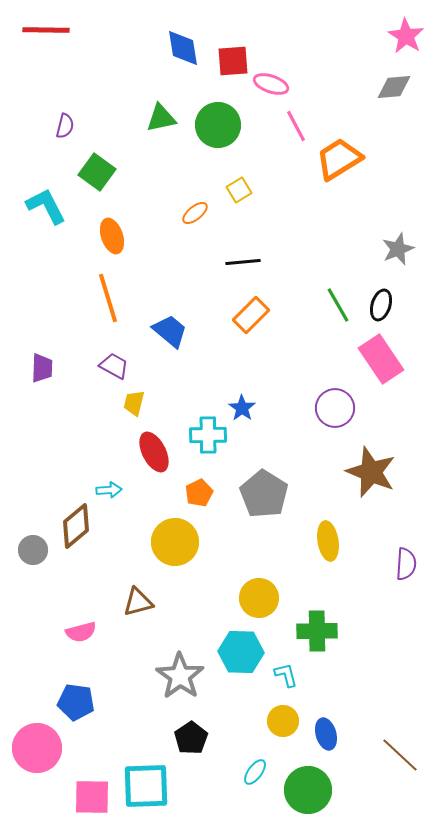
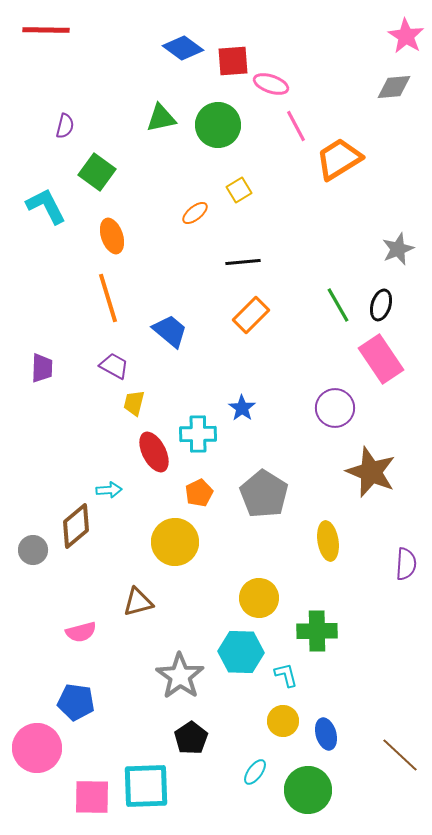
blue diamond at (183, 48): rotated 45 degrees counterclockwise
cyan cross at (208, 435): moved 10 px left, 1 px up
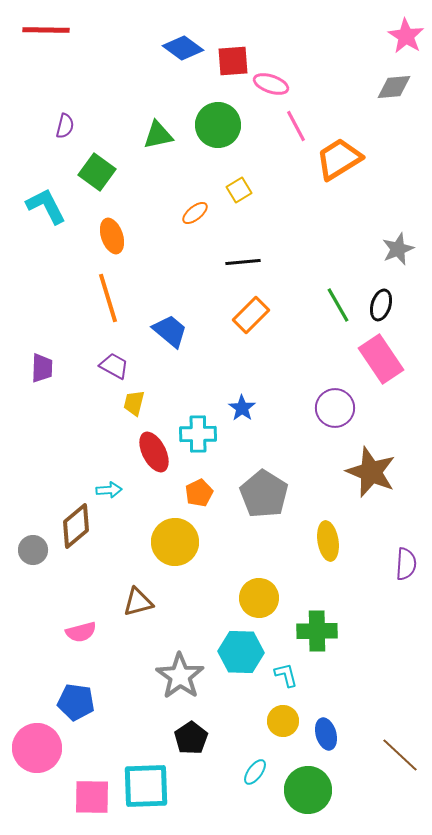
green triangle at (161, 118): moved 3 px left, 17 px down
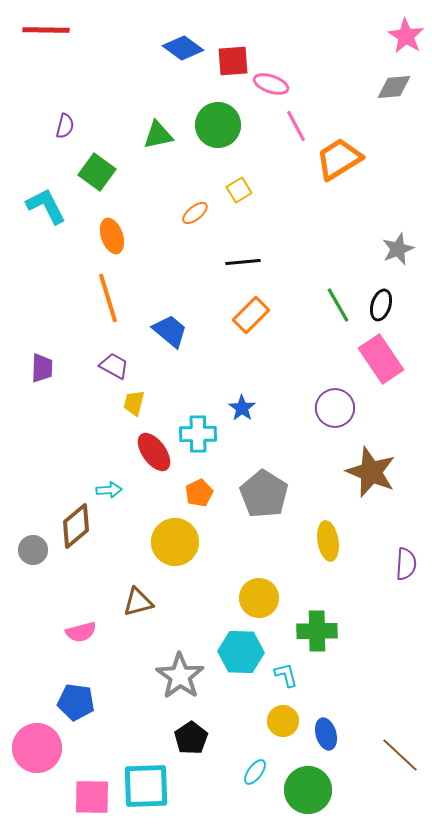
red ellipse at (154, 452): rotated 9 degrees counterclockwise
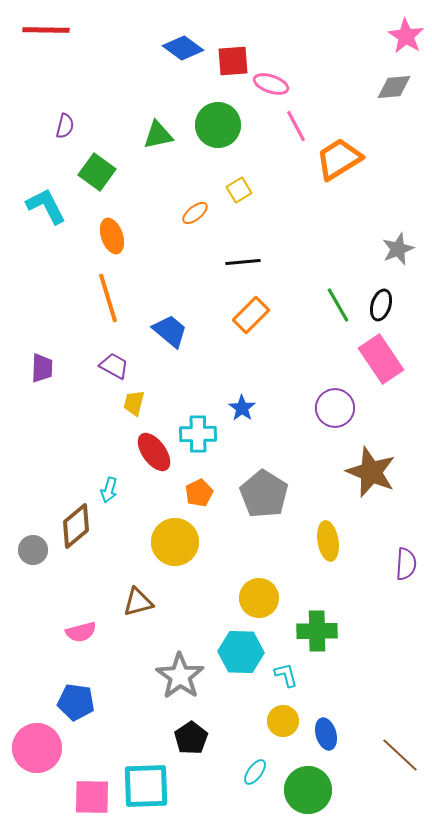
cyan arrow at (109, 490): rotated 110 degrees clockwise
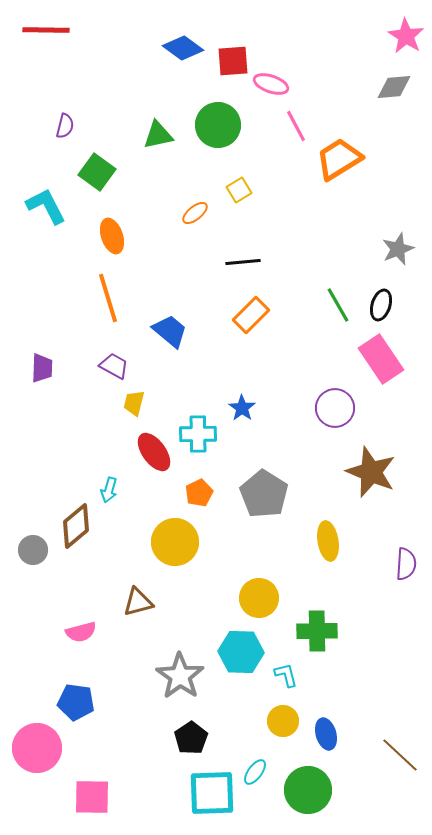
cyan square at (146, 786): moved 66 px right, 7 px down
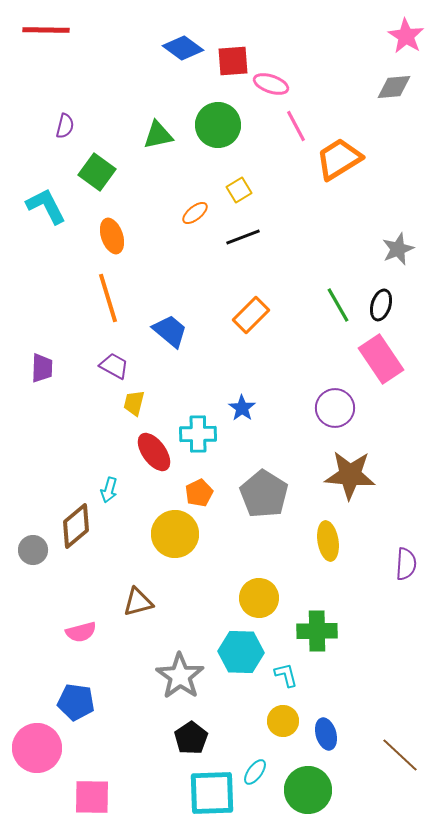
black line at (243, 262): moved 25 px up; rotated 16 degrees counterclockwise
brown star at (371, 472): moved 21 px left, 3 px down; rotated 18 degrees counterclockwise
yellow circle at (175, 542): moved 8 px up
